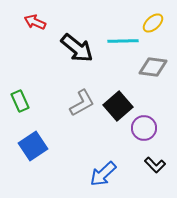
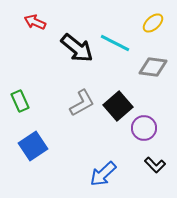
cyan line: moved 8 px left, 2 px down; rotated 28 degrees clockwise
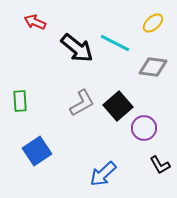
green rectangle: rotated 20 degrees clockwise
blue square: moved 4 px right, 5 px down
black L-shape: moved 5 px right; rotated 15 degrees clockwise
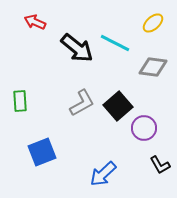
blue square: moved 5 px right, 1 px down; rotated 12 degrees clockwise
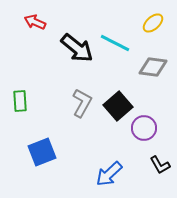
gray L-shape: rotated 32 degrees counterclockwise
blue arrow: moved 6 px right
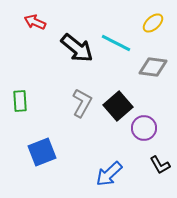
cyan line: moved 1 px right
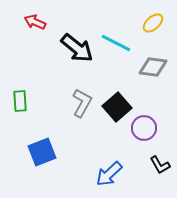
black square: moved 1 px left, 1 px down
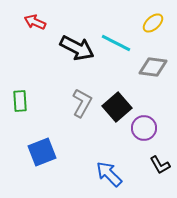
black arrow: rotated 12 degrees counterclockwise
blue arrow: rotated 88 degrees clockwise
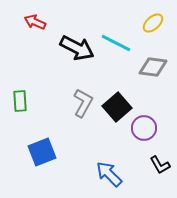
gray L-shape: moved 1 px right
